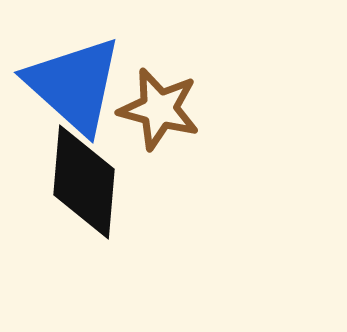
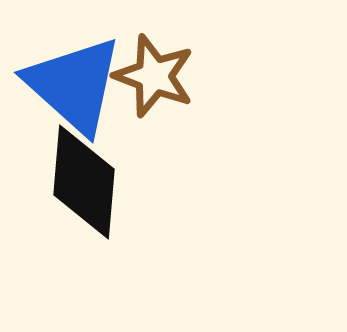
brown star: moved 5 px left, 33 px up; rotated 6 degrees clockwise
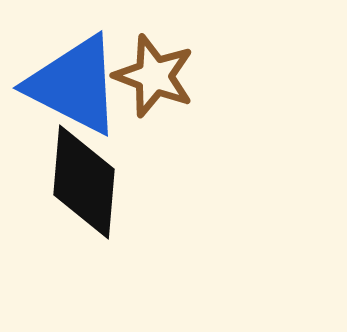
blue triangle: rotated 15 degrees counterclockwise
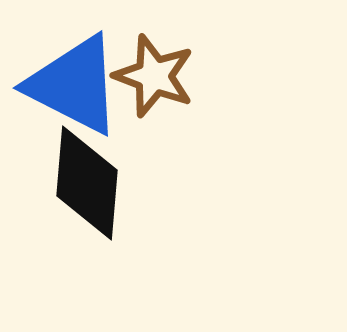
black diamond: moved 3 px right, 1 px down
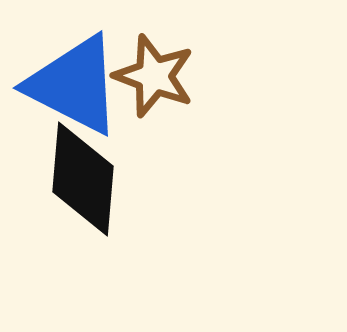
black diamond: moved 4 px left, 4 px up
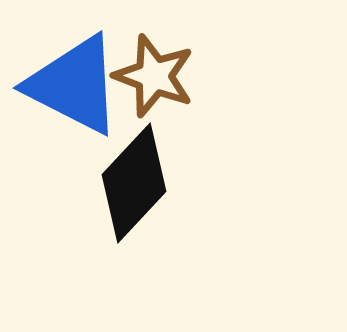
black diamond: moved 51 px right, 4 px down; rotated 38 degrees clockwise
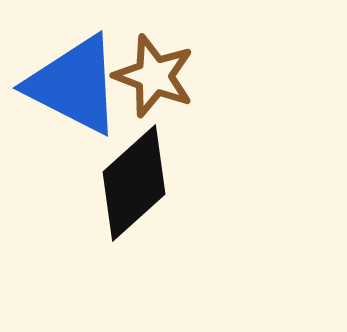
black diamond: rotated 5 degrees clockwise
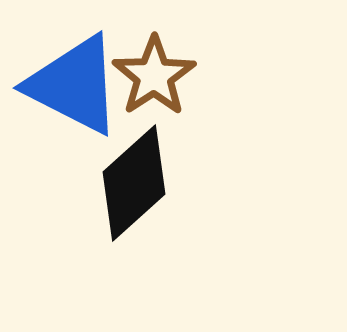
brown star: rotated 18 degrees clockwise
